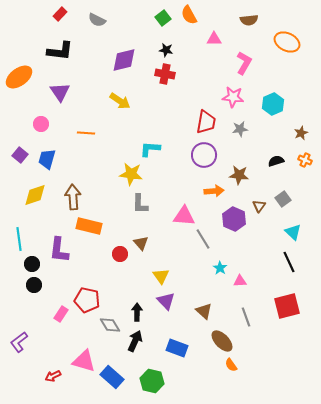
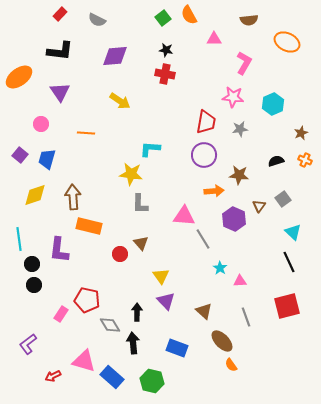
purple diamond at (124, 60): moved 9 px left, 4 px up; rotated 8 degrees clockwise
black arrow at (135, 341): moved 2 px left, 2 px down; rotated 30 degrees counterclockwise
purple L-shape at (19, 342): moved 9 px right, 2 px down
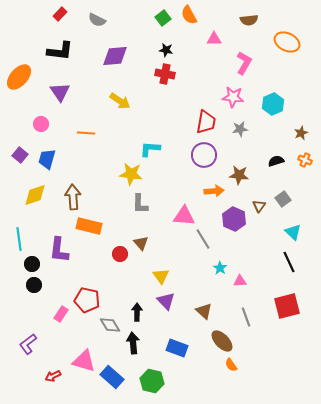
orange ellipse at (19, 77): rotated 12 degrees counterclockwise
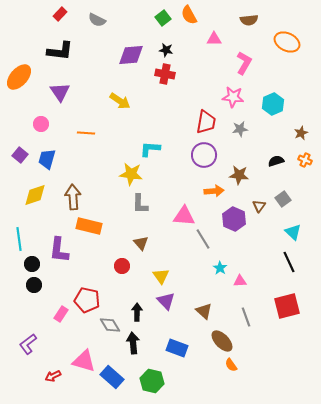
purple diamond at (115, 56): moved 16 px right, 1 px up
red circle at (120, 254): moved 2 px right, 12 px down
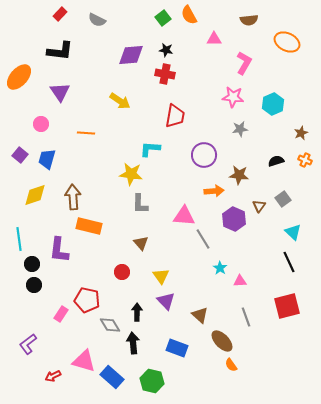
red trapezoid at (206, 122): moved 31 px left, 6 px up
red circle at (122, 266): moved 6 px down
brown triangle at (204, 311): moved 4 px left, 4 px down
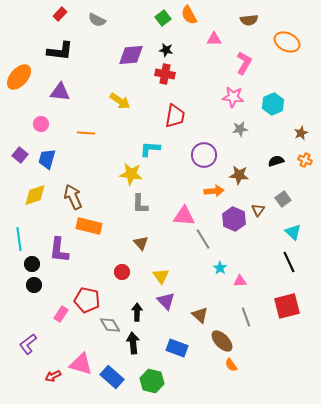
purple triangle at (60, 92): rotated 50 degrees counterclockwise
brown arrow at (73, 197): rotated 20 degrees counterclockwise
brown triangle at (259, 206): moved 1 px left, 4 px down
pink triangle at (84, 361): moved 3 px left, 3 px down
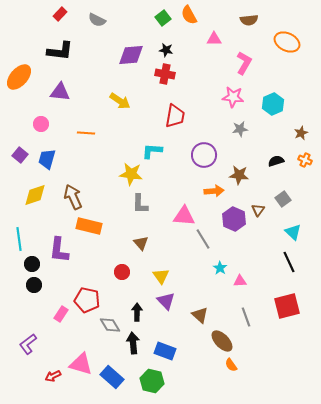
cyan L-shape at (150, 149): moved 2 px right, 2 px down
blue rectangle at (177, 348): moved 12 px left, 3 px down
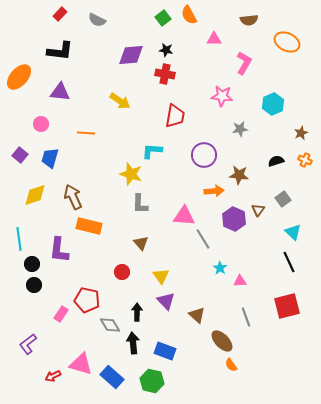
pink star at (233, 97): moved 11 px left, 1 px up
blue trapezoid at (47, 159): moved 3 px right, 1 px up
yellow star at (131, 174): rotated 10 degrees clockwise
brown triangle at (200, 315): moved 3 px left
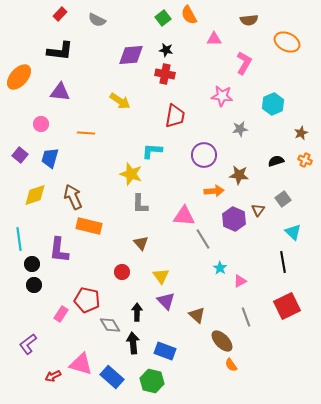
black line at (289, 262): moved 6 px left; rotated 15 degrees clockwise
pink triangle at (240, 281): rotated 24 degrees counterclockwise
red square at (287, 306): rotated 12 degrees counterclockwise
